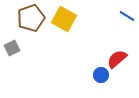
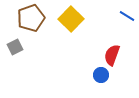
yellow square: moved 7 px right; rotated 15 degrees clockwise
gray square: moved 3 px right, 1 px up
red semicircle: moved 5 px left, 4 px up; rotated 30 degrees counterclockwise
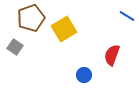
yellow square: moved 7 px left, 10 px down; rotated 15 degrees clockwise
gray square: rotated 28 degrees counterclockwise
blue circle: moved 17 px left
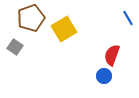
blue line: moved 1 px right, 2 px down; rotated 28 degrees clockwise
blue circle: moved 20 px right, 1 px down
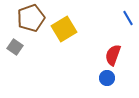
red semicircle: moved 1 px right
blue circle: moved 3 px right, 2 px down
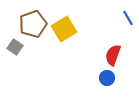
brown pentagon: moved 2 px right, 6 px down
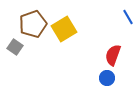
blue line: moved 1 px up
